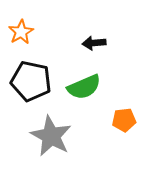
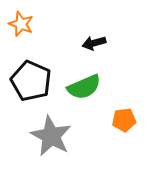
orange star: moved 8 px up; rotated 20 degrees counterclockwise
black arrow: rotated 10 degrees counterclockwise
black pentagon: rotated 12 degrees clockwise
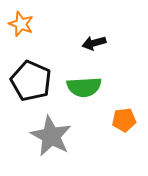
green semicircle: rotated 20 degrees clockwise
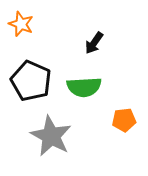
black arrow: rotated 40 degrees counterclockwise
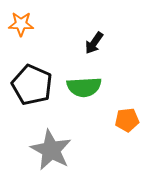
orange star: rotated 20 degrees counterclockwise
black pentagon: moved 1 px right, 4 px down
orange pentagon: moved 3 px right
gray star: moved 14 px down
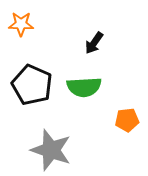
gray star: rotated 9 degrees counterclockwise
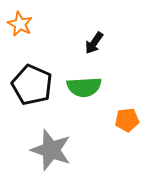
orange star: moved 1 px left; rotated 25 degrees clockwise
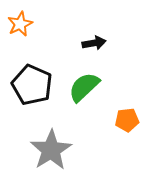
orange star: rotated 20 degrees clockwise
black arrow: rotated 135 degrees counterclockwise
green semicircle: rotated 140 degrees clockwise
gray star: rotated 21 degrees clockwise
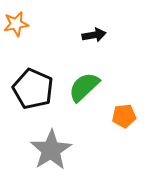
orange star: moved 4 px left; rotated 15 degrees clockwise
black arrow: moved 8 px up
black pentagon: moved 1 px right, 4 px down
orange pentagon: moved 3 px left, 4 px up
